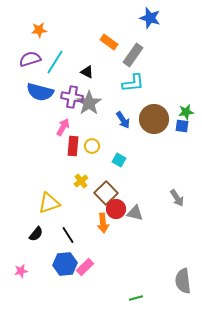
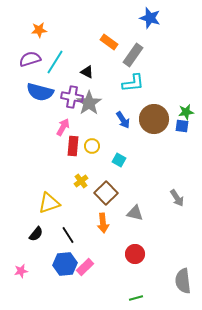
red circle: moved 19 px right, 45 px down
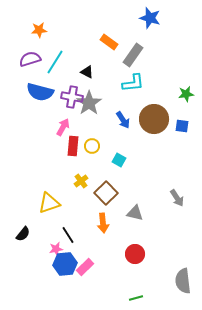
green star: moved 18 px up
black semicircle: moved 13 px left
pink star: moved 35 px right, 22 px up
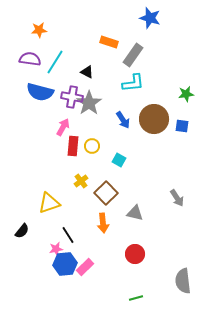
orange rectangle: rotated 18 degrees counterclockwise
purple semicircle: rotated 25 degrees clockwise
black semicircle: moved 1 px left, 3 px up
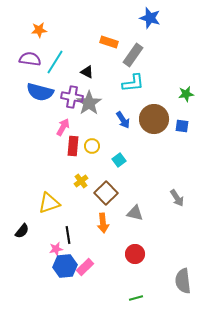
cyan square: rotated 24 degrees clockwise
black line: rotated 24 degrees clockwise
blue hexagon: moved 2 px down
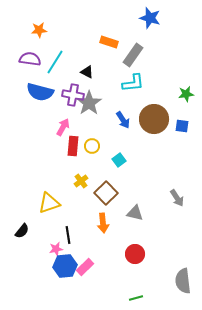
purple cross: moved 1 px right, 2 px up
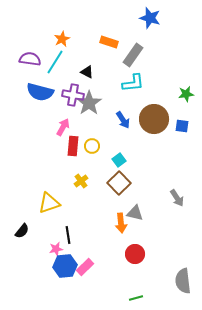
orange star: moved 23 px right, 9 px down; rotated 21 degrees counterclockwise
brown square: moved 13 px right, 10 px up
orange arrow: moved 18 px right
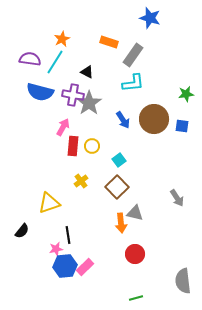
brown square: moved 2 px left, 4 px down
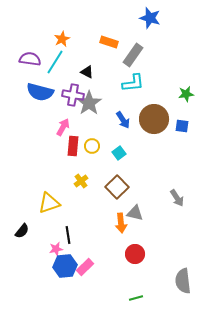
cyan square: moved 7 px up
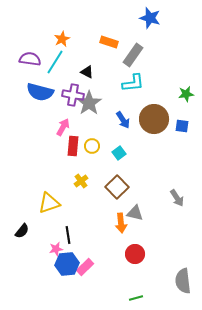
blue hexagon: moved 2 px right, 2 px up
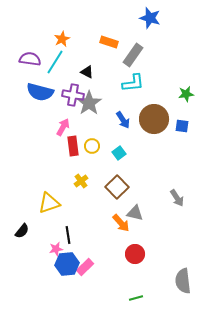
red rectangle: rotated 12 degrees counterclockwise
orange arrow: rotated 36 degrees counterclockwise
